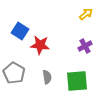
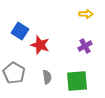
yellow arrow: rotated 40 degrees clockwise
red star: rotated 12 degrees clockwise
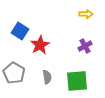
red star: rotated 24 degrees clockwise
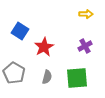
red star: moved 4 px right, 2 px down
gray semicircle: rotated 24 degrees clockwise
green square: moved 3 px up
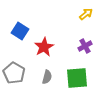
yellow arrow: rotated 40 degrees counterclockwise
